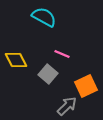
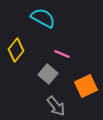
cyan semicircle: moved 1 px left, 1 px down
yellow diamond: moved 10 px up; rotated 65 degrees clockwise
gray arrow: moved 11 px left; rotated 95 degrees clockwise
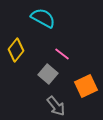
pink line: rotated 14 degrees clockwise
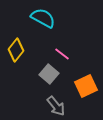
gray square: moved 1 px right
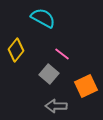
gray arrow: rotated 130 degrees clockwise
